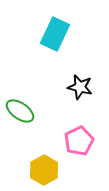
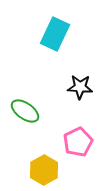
black star: rotated 10 degrees counterclockwise
green ellipse: moved 5 px right
pink pentagon: moved 1 px left, 1 px down
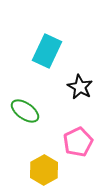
cyan rectangle: moved 8 px left, 17 px down
black star: rotated 25 degrees clockwise
